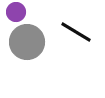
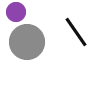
black line: rotated 24 degrees clockwise
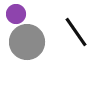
purple circle: moved 2 px down
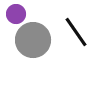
gray circle: moved 6 px right, 2 px up
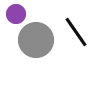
gray circle: moved 3 px right
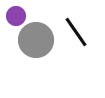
purple circle: moved 2 px down
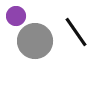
gray circle: moved 1 px left, 1 px down
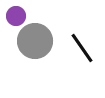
black line: moved 6 px right, 16 px down
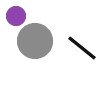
black line: rotated 16 degrees counterclockwise
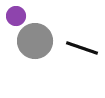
black line: rotated 20 degrees counterclockwise
